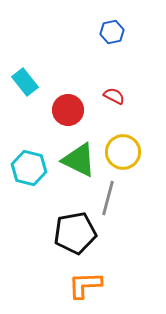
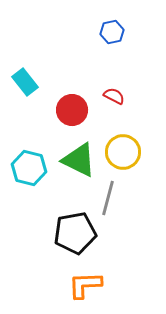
red circle: moved 4 px right
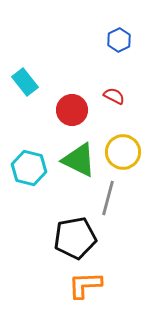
blue hexagon: moved 7 px right, 8 px down; rotated 15 degrees counterclockwise
black pentagon: moved 5 px down
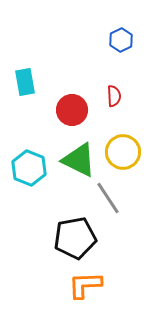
blue hexagon: moved 2 px right
cyan rectangle: rotated 28 degrees clockwise
red semicircle: rotated 60 degrees clockwise
cyan hexagon: rotated 8 degrees clockwise
gray line: rotated 48 degrees counterclockwise
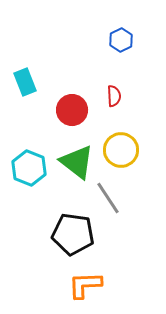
cyan rectangle: rotated 12 degrees counterclockwise
yellow circle: moved 2 px left, 2 px up
green triangle: moved 2 px left, 2 px down; rotated 12 degrees clockwise
black pentagon: moved 2 px left, 4 px up; rotated 18 degrees clockwise
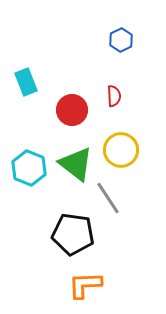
cyan rectangle: moved 1 px right
green triangle: moved 1 px left, 2 px down
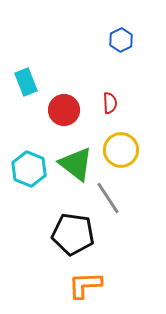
red semicircle: moved 4 px left, 7 px down
red circle: moved 8 px left
cyan hexagon: moved 1 px down
